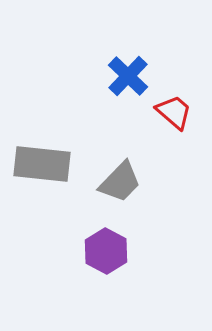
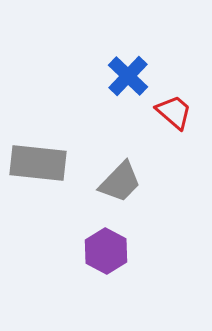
gray rectangle: moved 4 px left, 1 px up
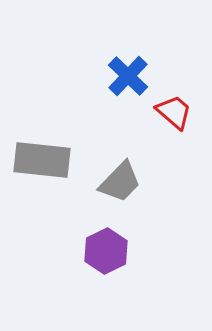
gray rectangle: moved 4 px right, 3 px up
purple hexagon: rotated 6 degrees clockwise
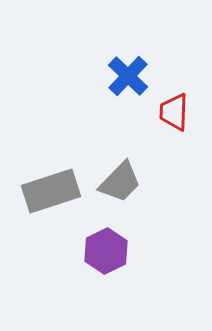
red trapezoid: rotated 129 degrees counterclockwise
gray rectangle: moved 9 px right, 31 px down; rotated 24 degrees counterclockwise
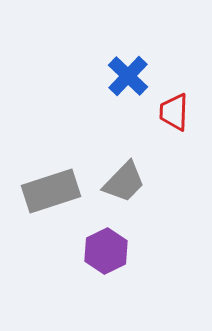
gray trapezoid: moved 4 px right
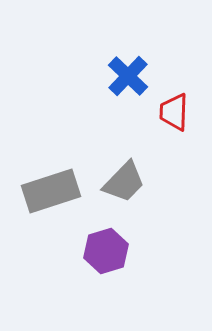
purple hexagon: rotated 9 degrees clockwise
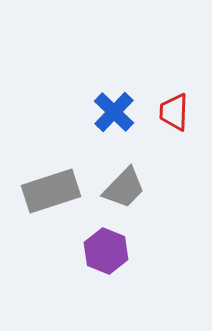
blue cross: moved 14 px left, 36 px down
gray trapezoid: moved 6 px down
purple hexagon: rotated 21 degrees counterclockwise
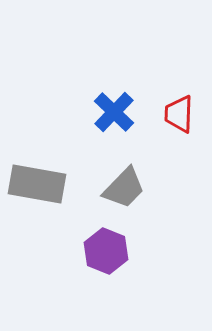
red trapezoid: moved 5 px right, 2 px down
gray rectangle: moved 14 px left, 7 px up; rotated 28 degrees clockwise
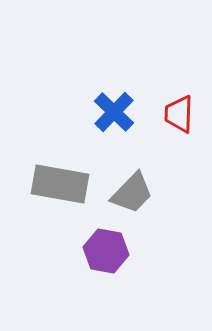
gray rectangle: moved 23 px right
gray trapezoid: moved 8 px right, 5 px down
purple hexagon: rotated 12 degrees counterclockwise
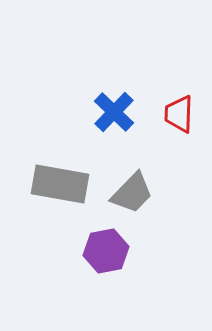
purple hexagon: rotated 21 degrees counterclockwise
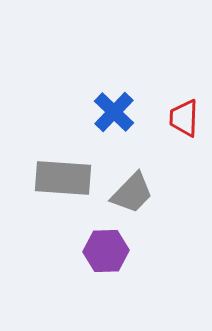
red trapezoid: moved 5 px right, 4 px down
gray rectangle: moved 3 px right, 6 px up; rotated 6 degrees counterclockwise
purple hexagon: rotated 9 degrees clockwise
